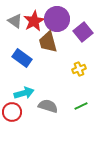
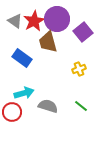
green line: rotated 64 degrees clockwise
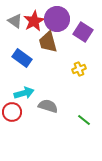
purple square: rotated 18 degrees counterclockwise
green line: moved 3 px right, 14 px down
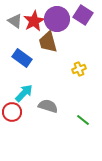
purple square: moved 17 px up
cyan arrow: rotated 30 degrees counterclockwise
green line: moved 1 px left
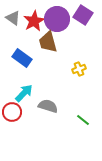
gray triangle: moved 2 px left, 3 px up
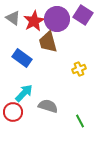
red circle: moved 1 px right
green line: moved 3 px left, 1 px down; rotated 24 degrees clockwise
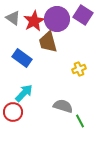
gray semicircle: moved 15 px right
